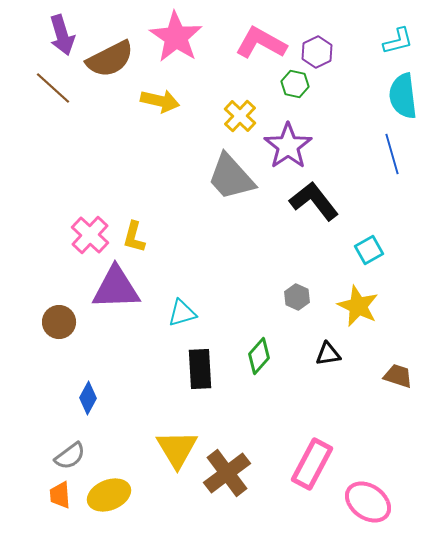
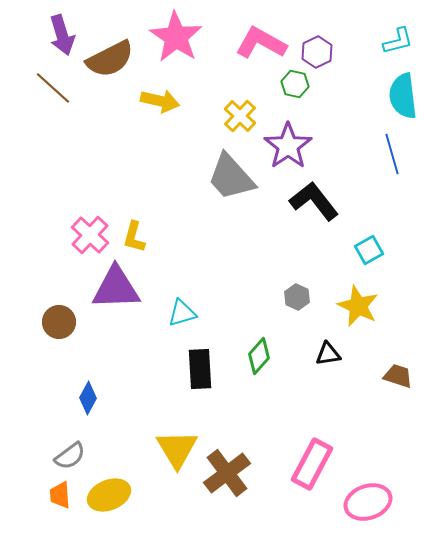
pink ellipse: rotated 54 degrees counterclockwise
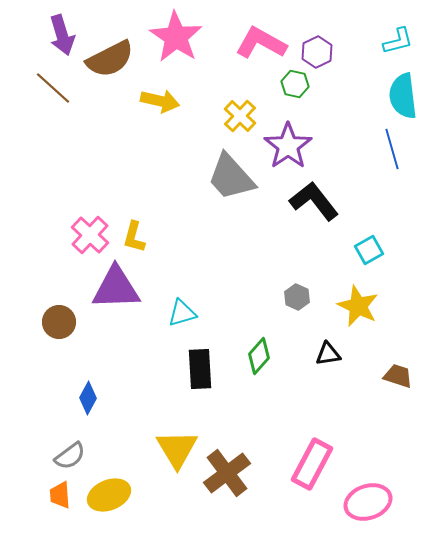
blue line: moved 5 px up
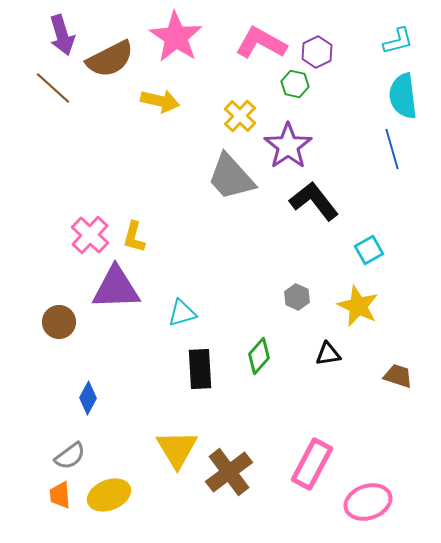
brown cross: moved 2 px right, 1 px up
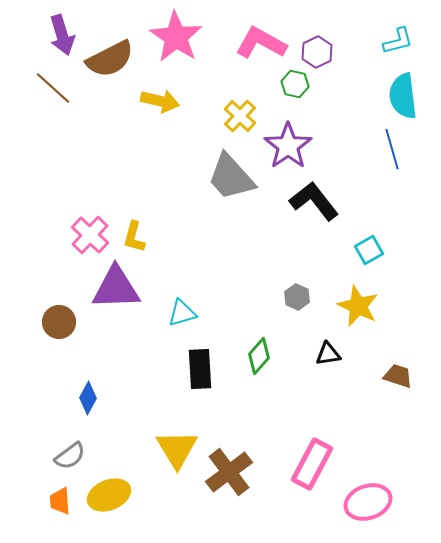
orange trapezoid: moved 6 px down
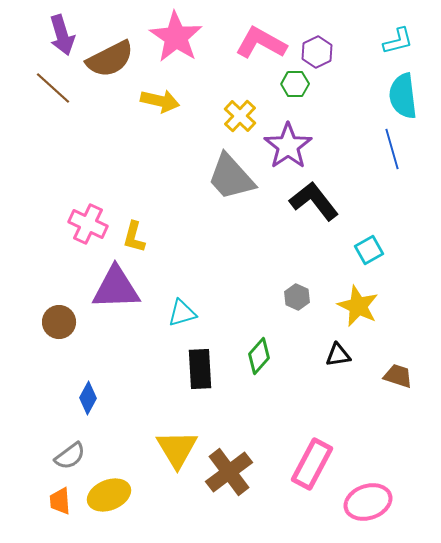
green hexagon: rotated 12 degrees counterclockwise
pink cross: moved 2 px left, 11 px up; rotated 18 degrees counterclockwise
black triangle: moved 10 px right, 1 px down
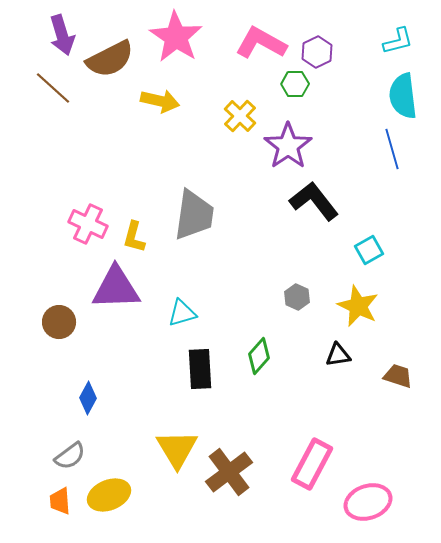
gray trapezoid: moved 37 px left, 38 px down; rotated 130 degrees counterclockwise
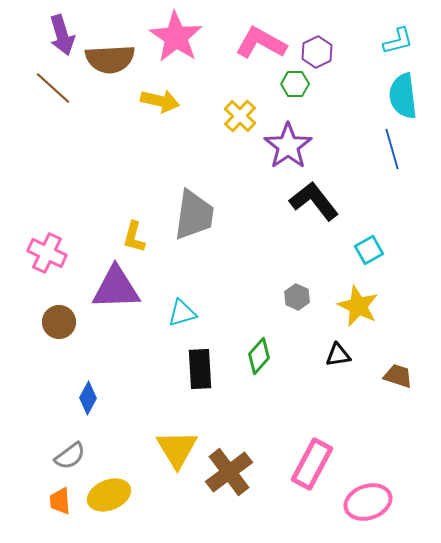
brown semicircle: rotated 24 degrees clockwise
pink cross: moved 41 px left, 29 px down
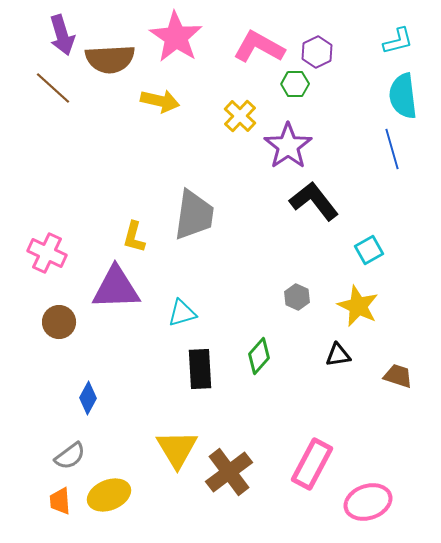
pink L-shape: moved 2 px left, 4 px down
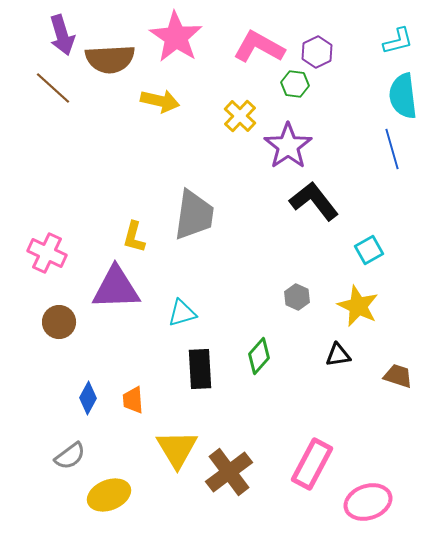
green hexagon: rotated 8 degrees clockwise
orange trapezoid: moved 73 px right, 101 px up
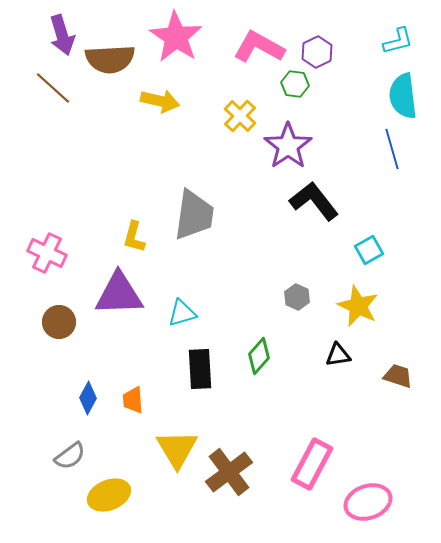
purple triangle: moved 3 px right, 6 px down
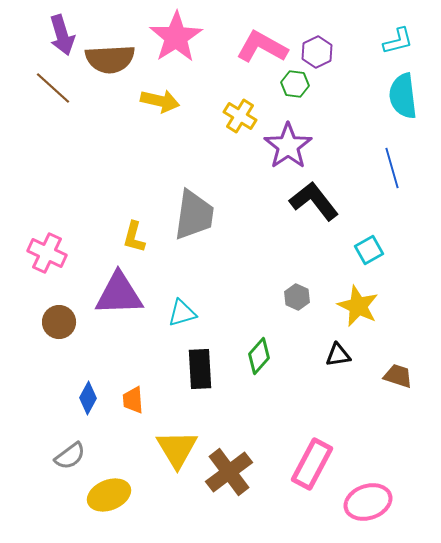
pink star: rotated 6 degrees clockwise
pink L-shape: moved 3 px right
yellow cross: rotated 12 degrees counterclockwise
blue line: moved 19 px down
